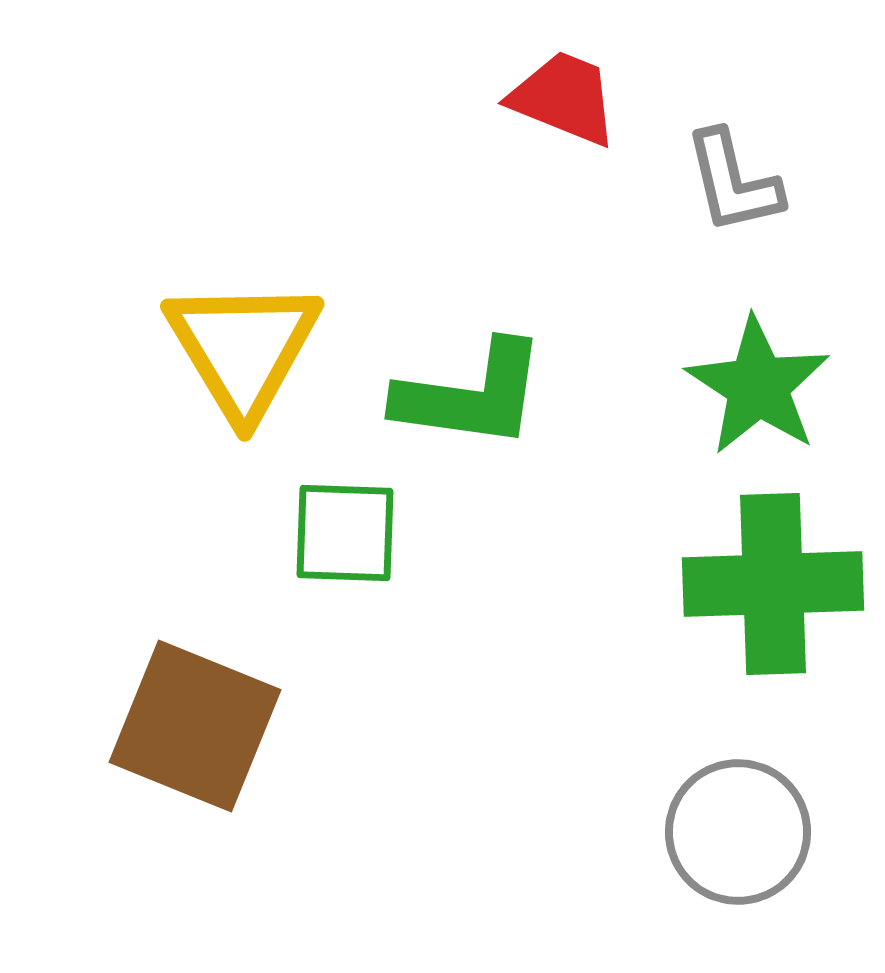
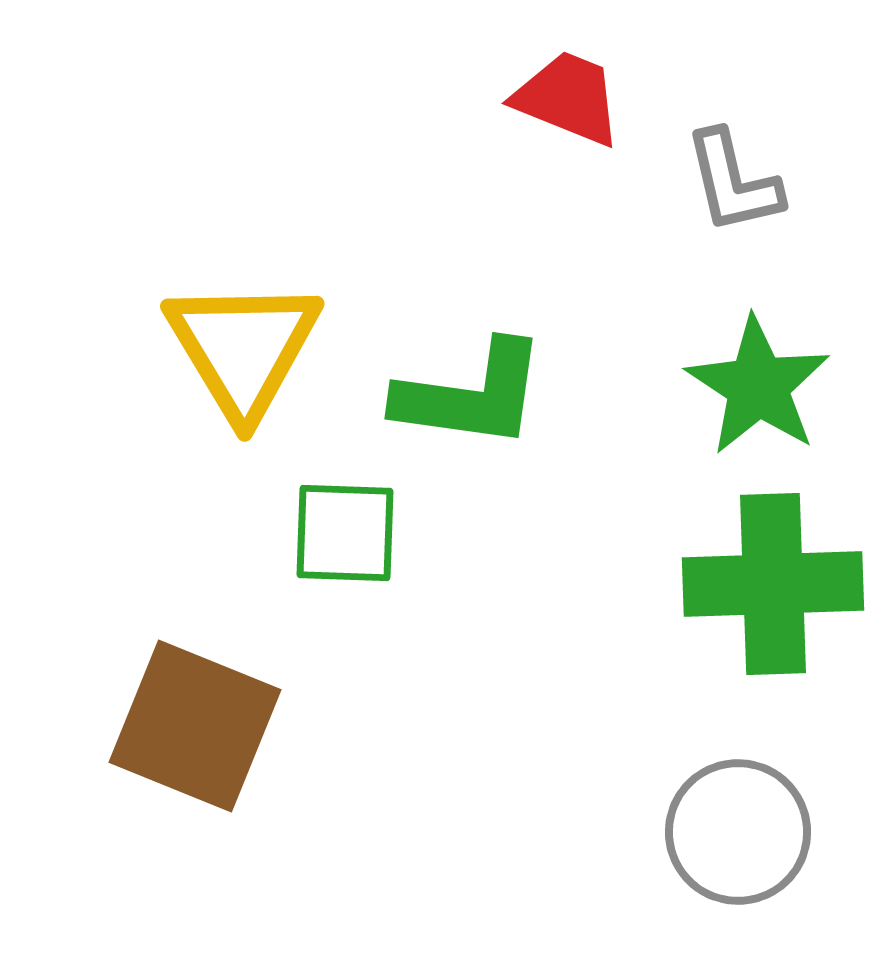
red trapezoid: moved 4 px right
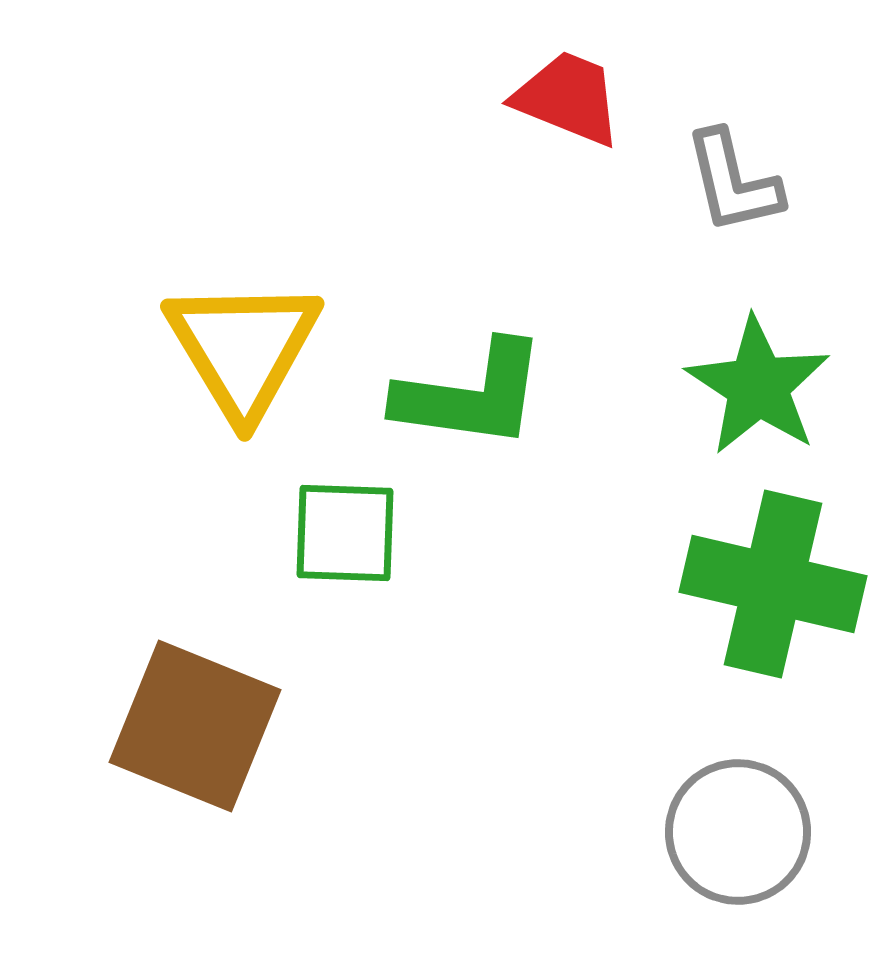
green cross: rotated 15 degrees clockwise
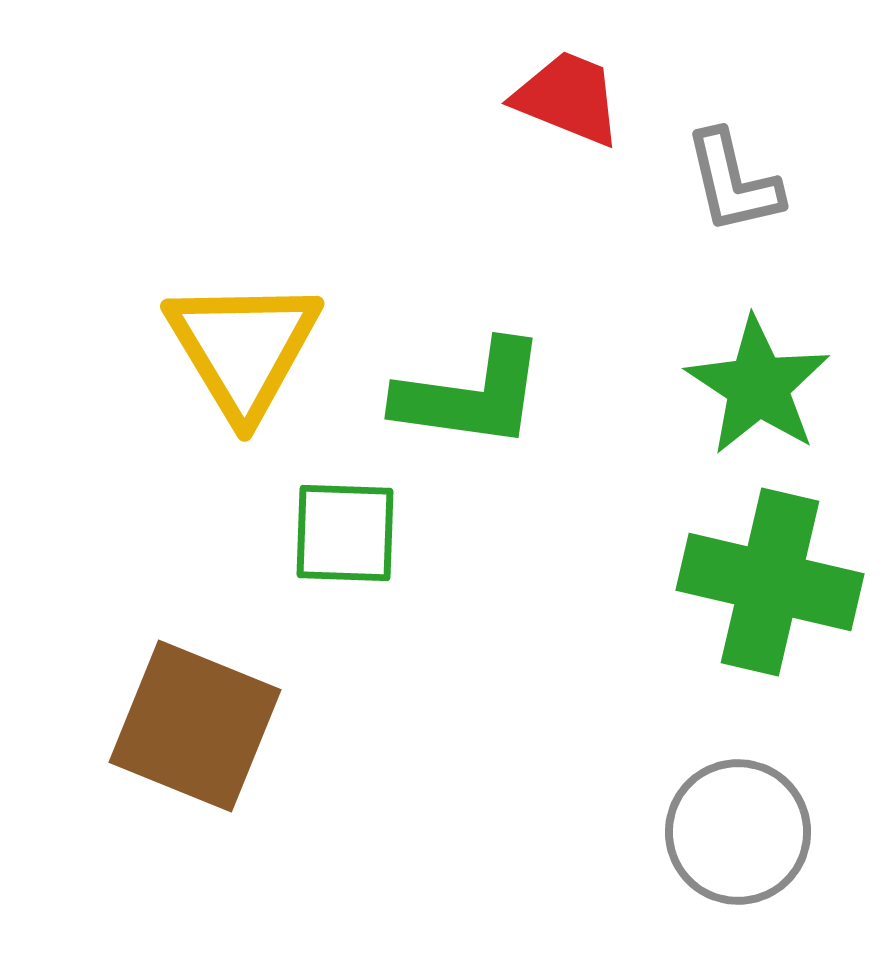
green cross: moved 3 px left, 2 px up
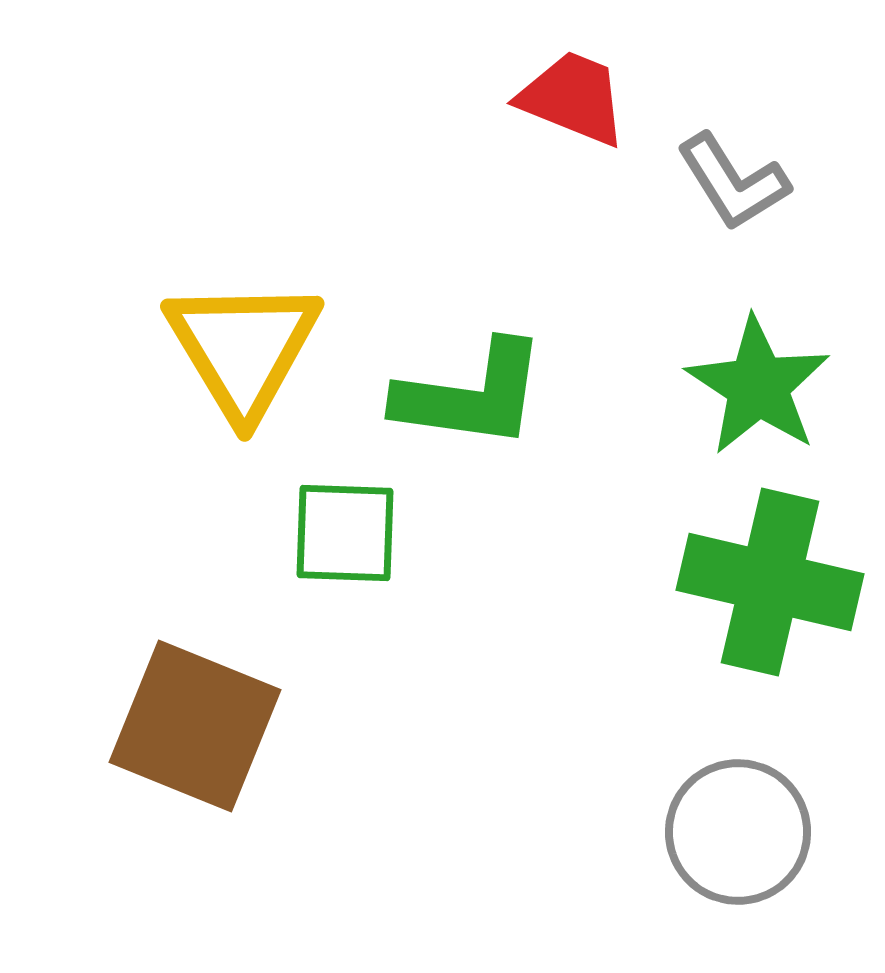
red trapezoid: moved 5 px right
gray L-shape: rotated 19 degrees counterclockwise
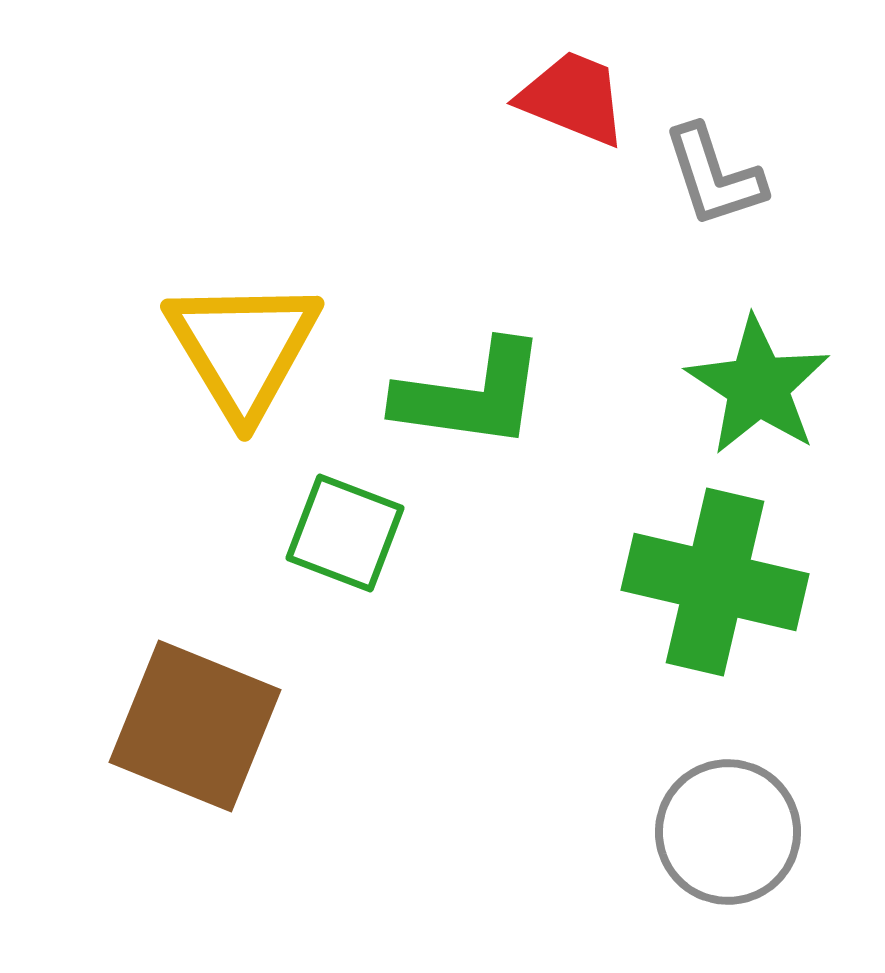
gray L-shape: moved 19 px left, 6 px up; rotated 14 degrees clockwise
green square: rotated 19 degrees clockwise
green cross: moved 55 px left
gray circle: moved 10 px left
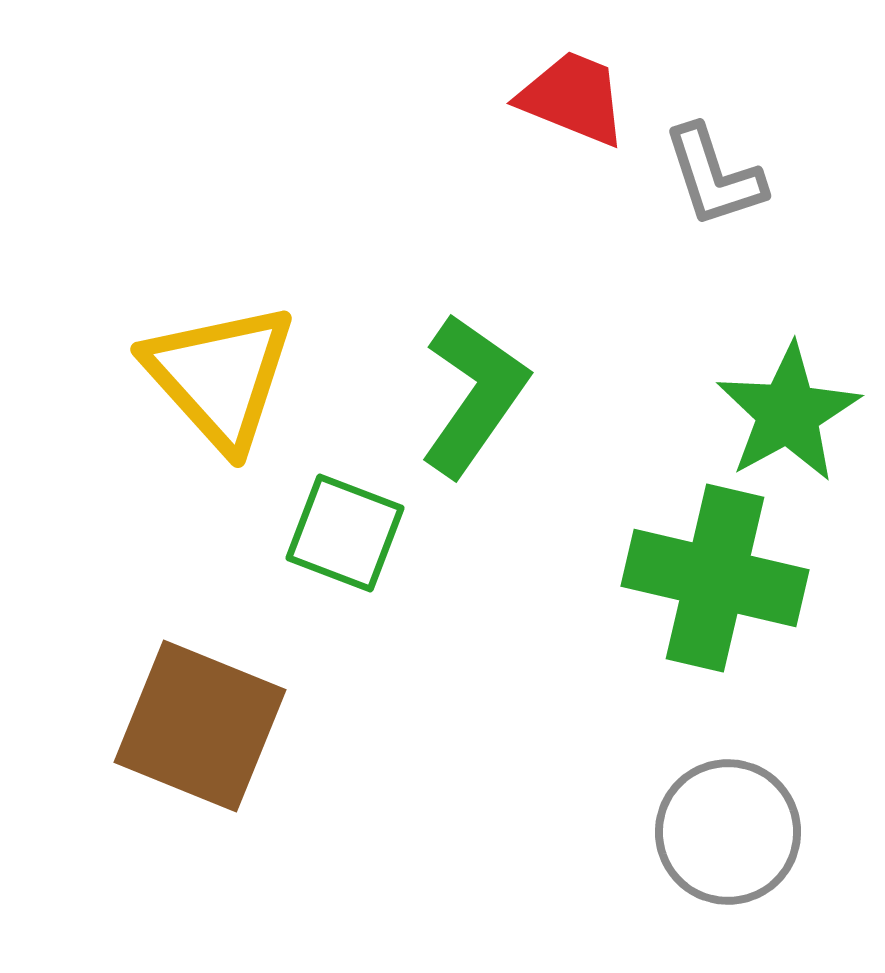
yellow triangle: moved 23 px left, 28 px down; rotated 11 degrees counterclockwise
green star: moved 30 px right, 27 px down; rotated 10 degrees clockwise
green L-shape: moved 3 px right; rotated 63 degrees counterclockwise
green cross: moved 4 px up
brown square: moved 5 px right
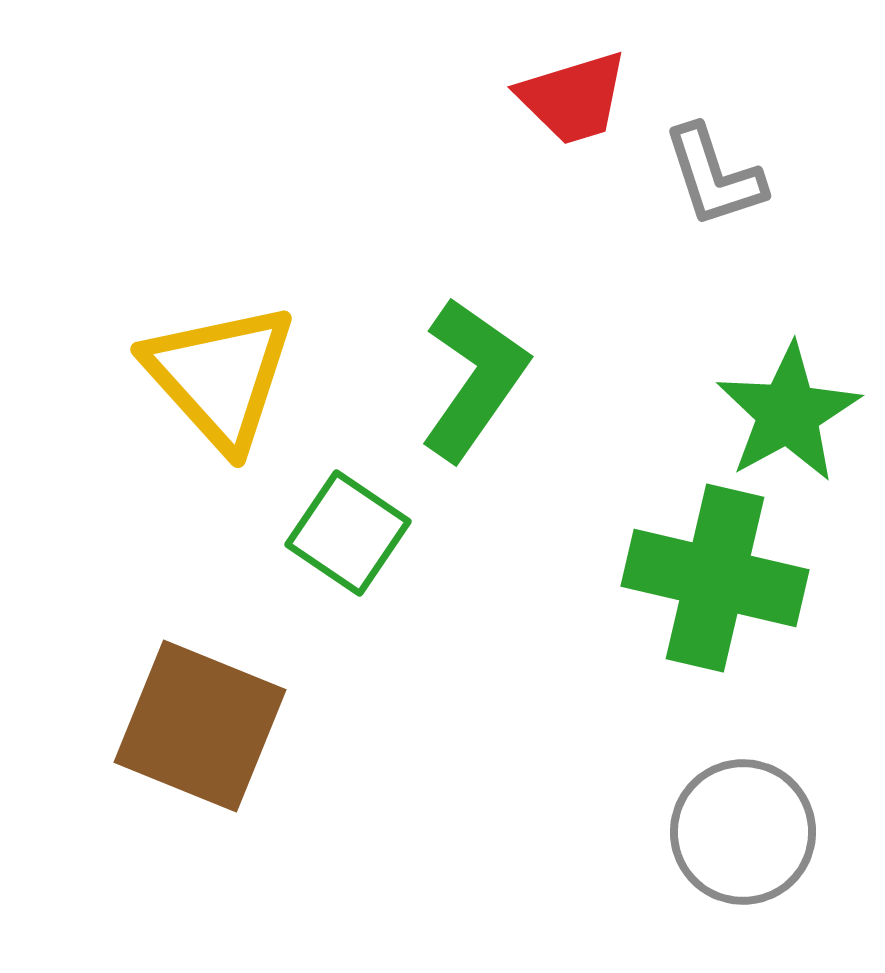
red trapezoid: rotated 141 degrees clockwise
green L-shape: moved 16 px up
green square: moved 3 px right; rotated 13 degrees clockwise
gray circle: moved 15 px right
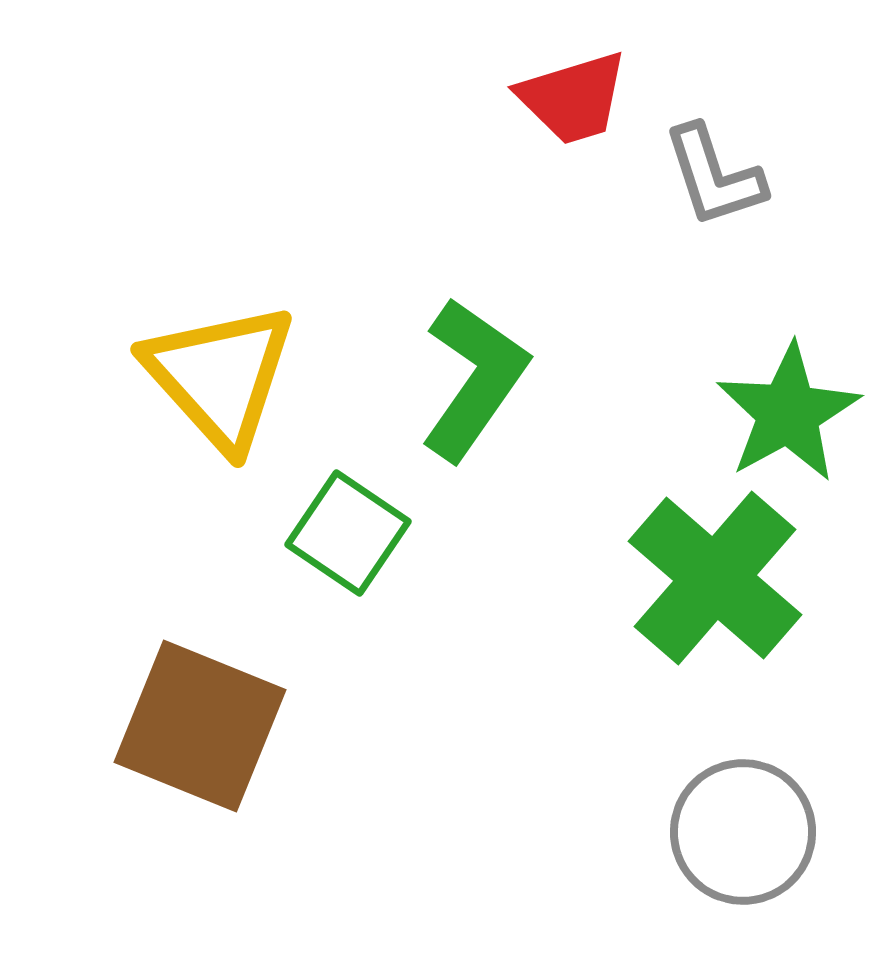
green cross: rotated 28 degrees clockwise
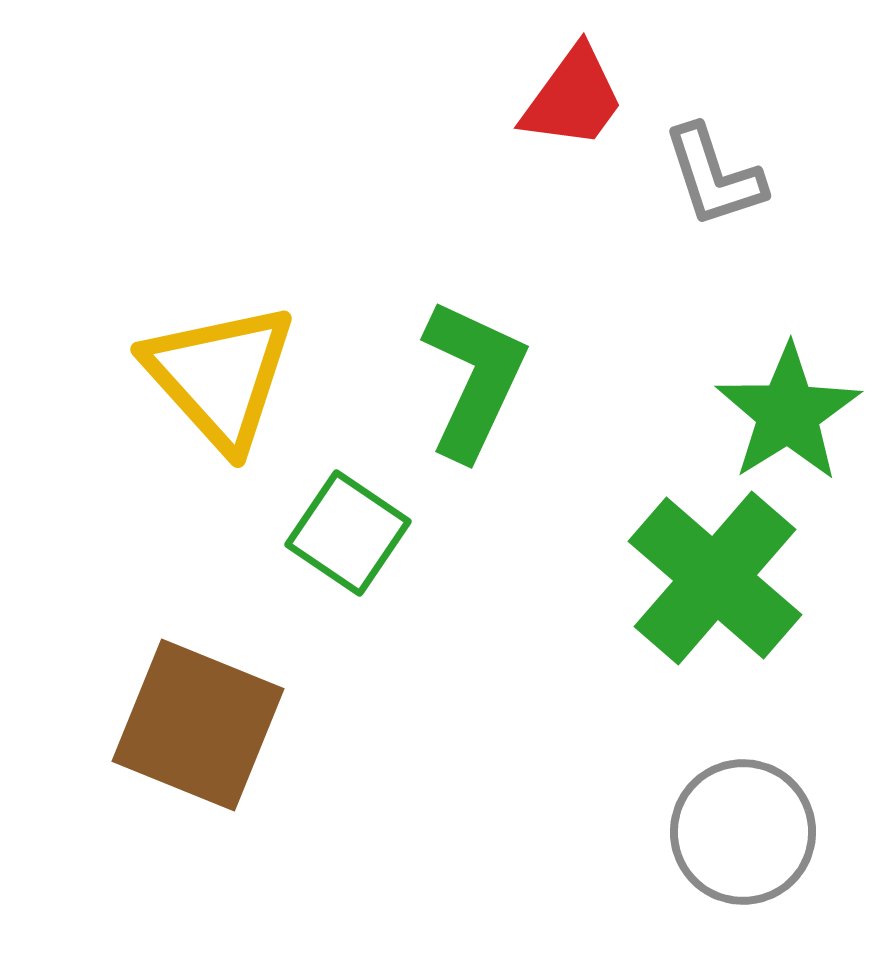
red trapezoid: rotated 37 degrees counterclockwise
green L-shape: rotated 10 degrees counterclockwise
green star: rotated 3 degrees counterclockwise
brown square: moved 2 px left, 1 px up
